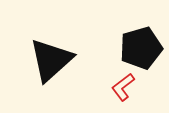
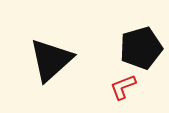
red L-shape: rotated 16 degrees clockwise
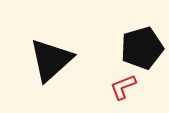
black pentagon: moved 1 px right
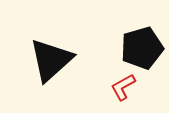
red L-shape: rotated 8 degrees counterclockwise
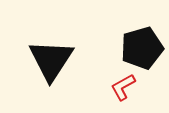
black triangle: rotated 15 degrees counterclockwise
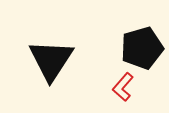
red L-shape: rotated 20 degrees counterclockwise
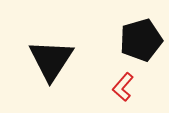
black pentagon: moved 1 px left, 8 px up
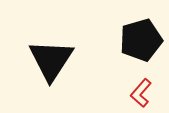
red L-shape: moved 18 px right, 6 px down
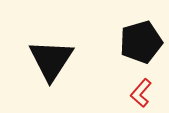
black pentagon: moved 2 px down
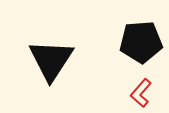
black pentagon: rotated 12 degrees clockwise
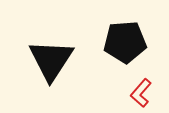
black pentagon: moved 16 px left
